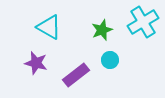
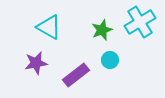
cyan cross: moved 3 px left
purple star: rotated 25 degrees counterclockwise
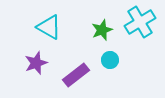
purple star: rotated 10 degrees counterclockwise
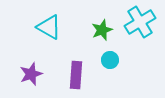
purple star: moved 5 px left, 11 px down
purple rectangle: rotated 48 degrees counterclockwise
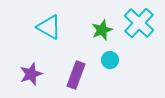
cyan cross: moved 1 px left, 1 px down; rotated 16 degrees counterclockwise
purple rectangle: rotated 16 degrees clockwise
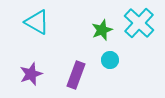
cyan triangle: moved 12 px left, 5 px up
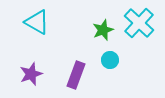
green star: moved 1 px right
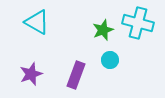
cyan cross: moved 1 px left; rotated 28 degrees counterclockwise
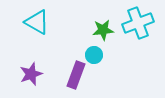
cyan cross: rotated 36 degrees counterclockwise
green star: rotated 15 degrees clockwise
cyan circle: moved 16 px left, 5 px up
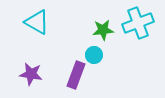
purple star: rotated 30 degrees clockwise
